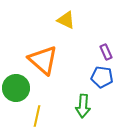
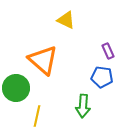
purple rectangle: moved 2 px right, 1 px up
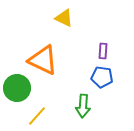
yellow triangle: moved 2 px left, 2 px up
purple rectangle: moved 5 px left; rotated 28 degrees clockwise
orange triangle: rotated 16 degrees counterclockwise
green circle: moved 1 px right
yellow line: rotated 30 degrees clockwise
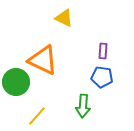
green circle: moved 1 px left, 6 px up
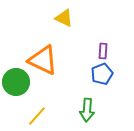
blue pentagon: moved 3 px up; rotated 30 degrees counterclockwise
green arrow: moved 4 px right, 4 px down
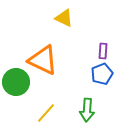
yellow line: moved 9 px right, 3 px up
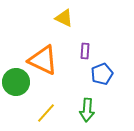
purple rectangle: moved 18 px left
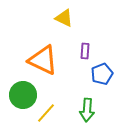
green circle: moved 7 px right, 13 px down
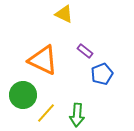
yellow triangle: moved 4 px up
purple rectangle: rotated 56 degrees counterclockwise
green arrow: moved 10 px left, 5 px down
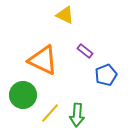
yellow triangle: moved 1 px right, 1 px down
blue pentagon: moved 4 px right, 1 px down
yellow line: moved 4 px right
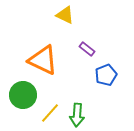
purple rectangle: moved 2 px right, 2 px up
